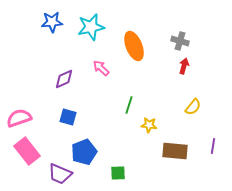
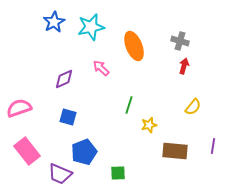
blue star: moved 2 px right; rotated 25 degrees counterclockwise
pink semicircle: moved 10 px up
yellow star: rotated 21 degrees counterclockwise
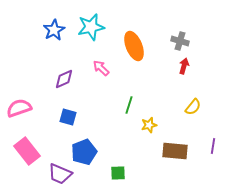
blue star: moved 8 px down
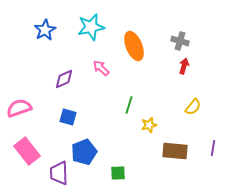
blue star: moved 9 px left
purple line: moved 2 px down
purple trapezoid: moved 1 px left, 1 px up; rotated 65 degrees clockwise
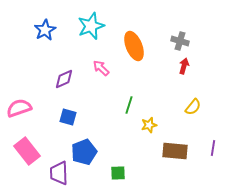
cyan star: moved 1 px up; rotated 8 degrees counterclockwise
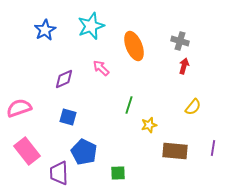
blue pentagon: rotated 25 degrees counterclockwise
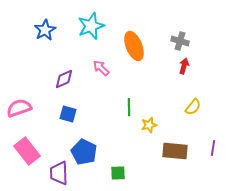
green line: moved 2 px down; rotated 18 degrees counterclockwise
blue square: moved 3 px up
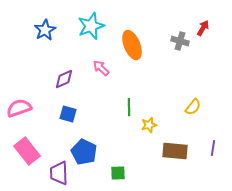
orange ellipse: moved 2 px left, 1 px up
red arrow: moved 19 px right, 38 px up; rotated 14 degrees clockwise
